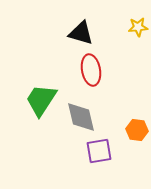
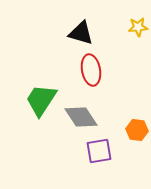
gray diamond: rotated 20 degrees counterclockwise
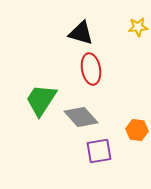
red ellipse: moved 1 px up
gray diamond: rotated 8 degrees counterclockwise
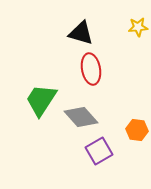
purple square: rotated 20 degrees counterclockwise
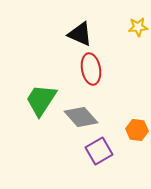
black triangle: moved 1 px left, 1 px down; rotated 8 degrees clockwise
